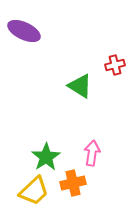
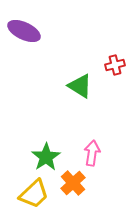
orange cross: rotated 30 degrees counterclockwise
yellow trapezoid: moved 3 px down
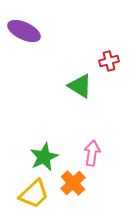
red cross: moved 6 px left, 4 px up
green star: moved 2 px left; rotated 8 degrees clockwise
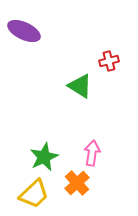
orange cross: moved 4 px right
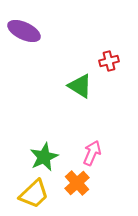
pink arrow: rotated 15 degrees clockwise
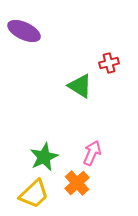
red cross: moved 2 px down
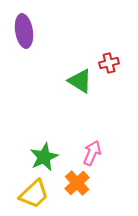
purple ellipse: rotated 56 degrees clockwise
green triangle: moved 5 px up
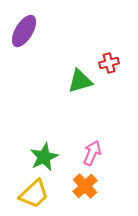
purple ellipse: rotated 40 degrees clockwise
green triangle: rotated 48 degrees counterclockwise
orange cross: moved 8 px right, 3 px down
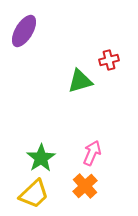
red cross: moved 3 px up
green star: moved 3 px left, 1 px down; rotated 8 degrees counterclockwise
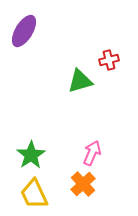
green star: moved 10 px left, 3 px up
orange cross: moved 2 px left, 2 px up
yellow trapezoid: rotated 108 degrees clockwise
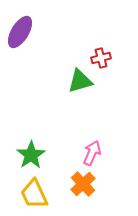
purple ellipse: moved 4 px left, 1 px down
red cross: moved 8 px left, 2 px up
